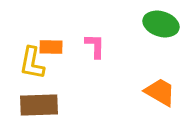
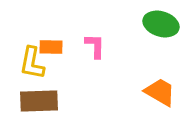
brown rectangle: moved 4 px up
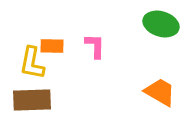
orange rectangle: moved 1 px right, 1 px up
brown rectangle: moved 7 px left, 1 px up
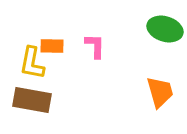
green ellipse: moved 4 px right, 5 px down
orange trapezoid: rotated 44 degrees clockwise
brown rectangle: rotated 12 degrees clockwise
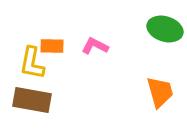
pink L-shape: rotated 64 degrees counterclockwise
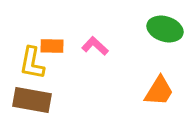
pink L-shape: rotated 16 degrees clockwise
orange trapezoid: moved 1 px left, 1 px up; rotated 48 degrees clockwise
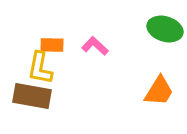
orange rectangle: moved 1 px up
yellow L-shape: moved 8 px right, 5 px down
brown rectangle: moved 4 px up
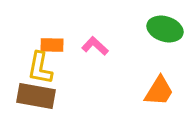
brown rectangle: moved 4 px right
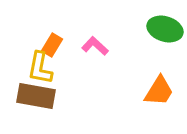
orange rectangle: rotated 60 degrees counterclockwise
